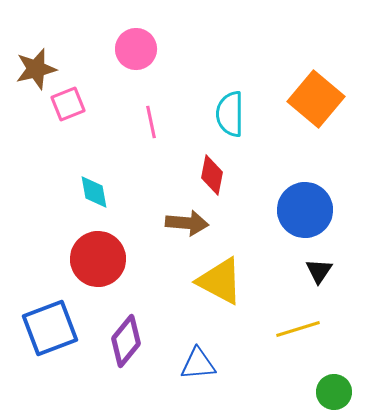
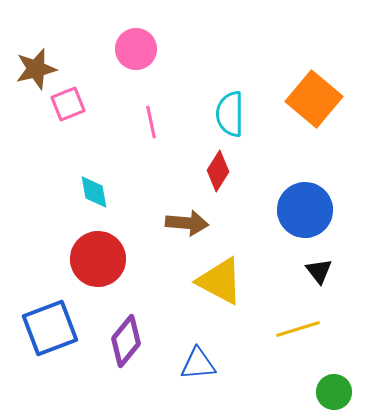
orange square: moved 2 px left
red diamond: moved 6 px right, 4 px up; rotated 21 degrees clockwise
black triangle: rotated 12 degrees counterclockwise
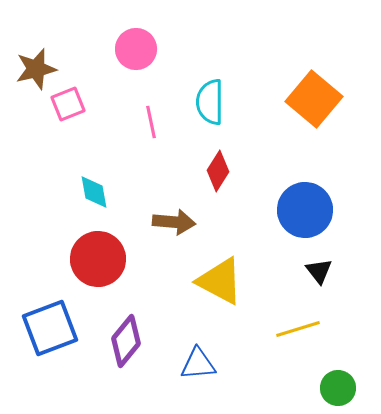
cyan semicircle: moved 20 px left, 12 px up
brown arrow: moved 13 px left, 1 px up
green circle: moved 4 px right, 4 px up
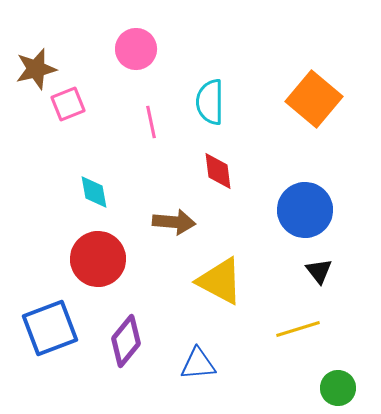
red diamond: rotated 39 degrees counterclockwise
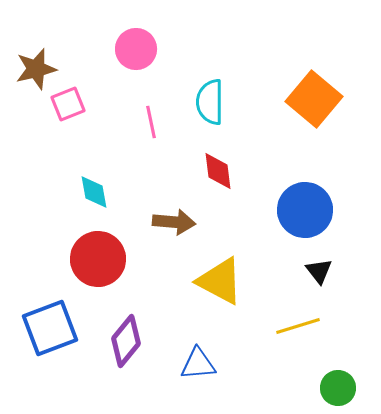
yellow line: moved 3 px up
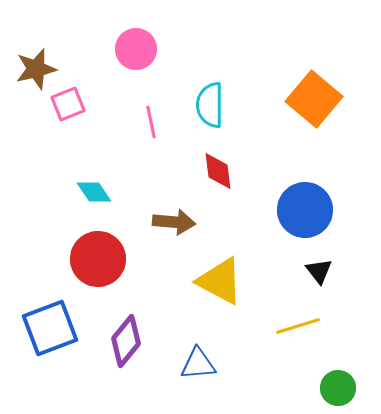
cyan semicircle: moved 3 px down
cyan diamond: rotated 24 degrees counterclockwise
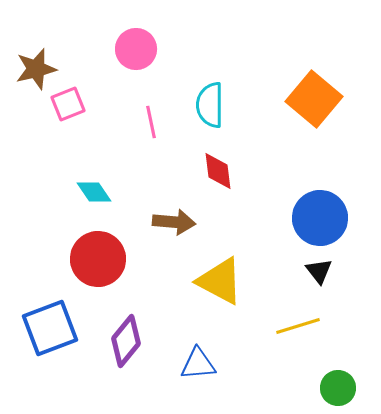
blue circle: moved 15 px right, 8 px down
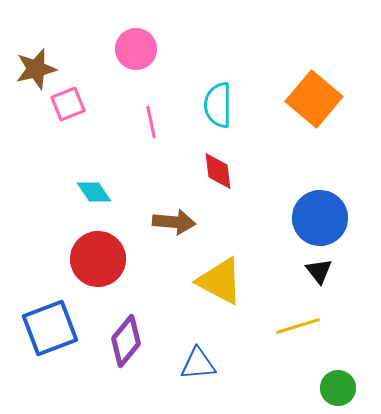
cyan semicircle: moved 8 px right
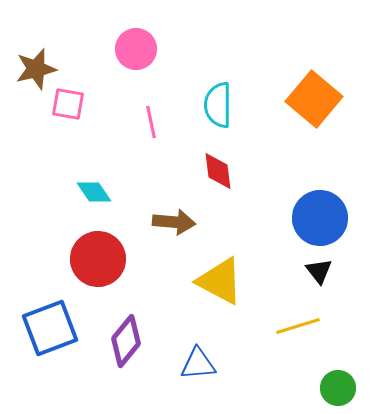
pink square: rotated 32 degrees clockwise
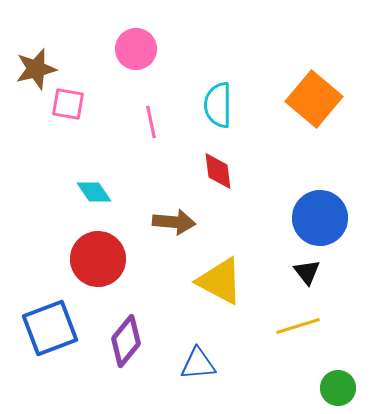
black triangle: moved 12 px left, 1 px down
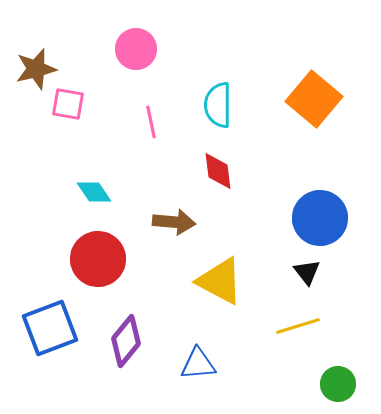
green circle: moved 4 px up
